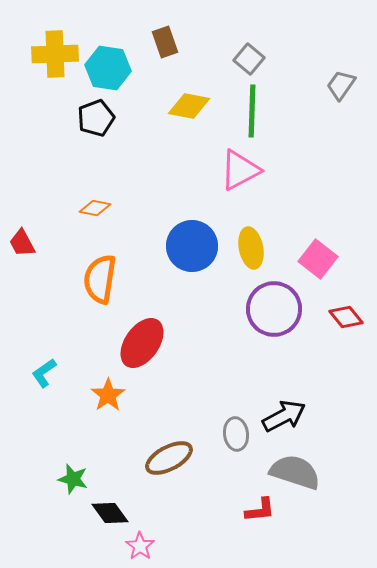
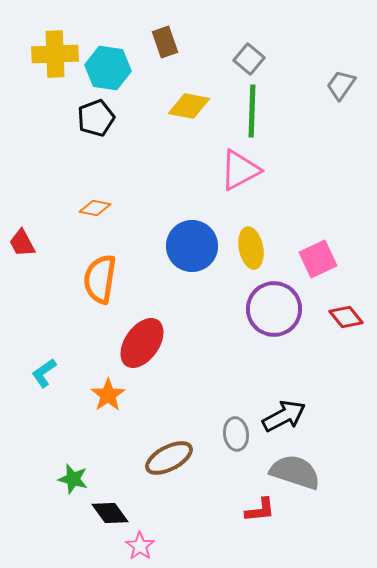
pink square: rotated 27 degrees clockwise
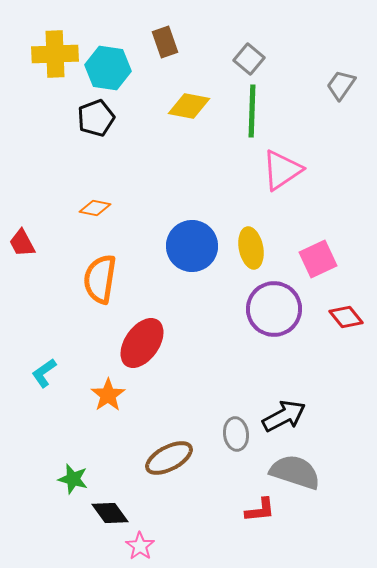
pink triangle: moved 42 px right; rotated 6 degrees counterclockwise
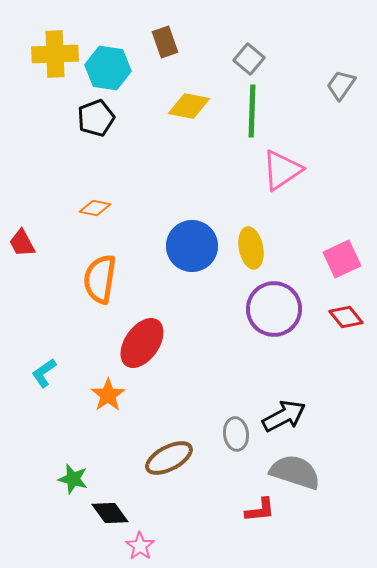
pink square: moved 24 px right
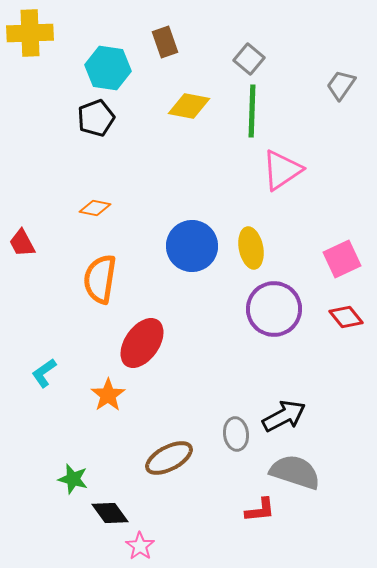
yellow cross: moved 25 px left, 21 px up
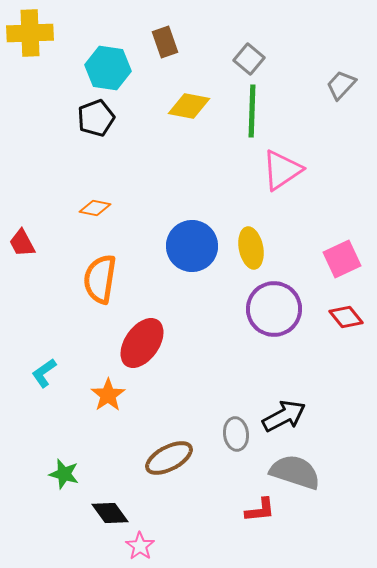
gray trapezoid: rotated 8 degrees clockwise
green star: moved 9 px left, 5 px up
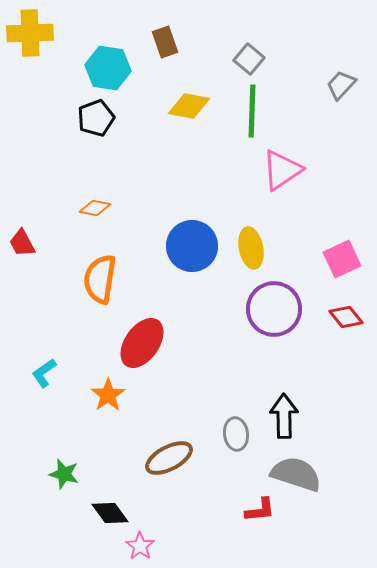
black arrow: rotated 63 degrees counterclockwise
gray semicircle: moved 1 px right, 2 px down
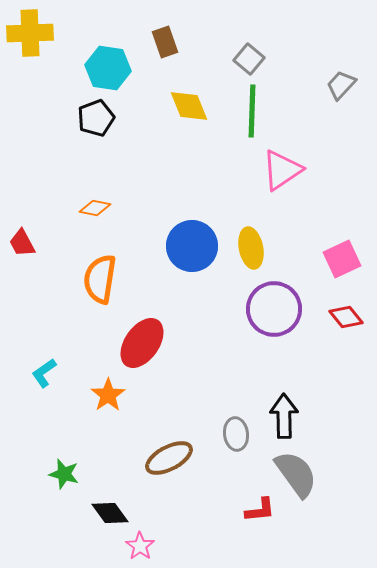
yellow diamond: rotated 57 degrees clockwise
gray semicircle: rotated 36 degrees clockwise
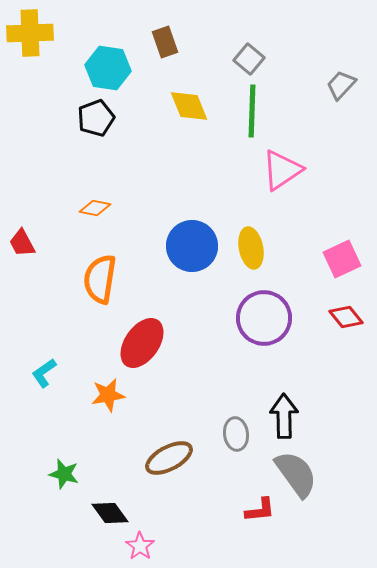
purple circle: moved 10 px left, 9 px down
orange star: rotated 24 degrees clockwise
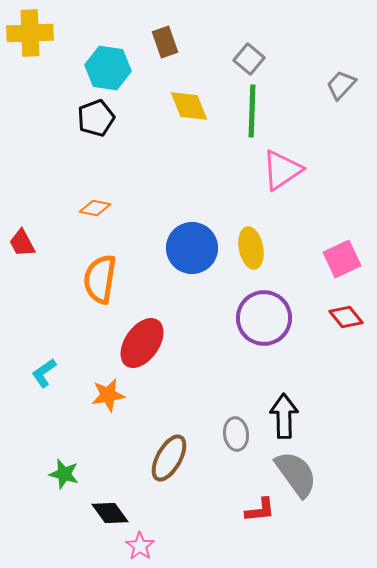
blue circle: moved 2 px down
brown ellipse: rotated 33 degrees counterclockwise
